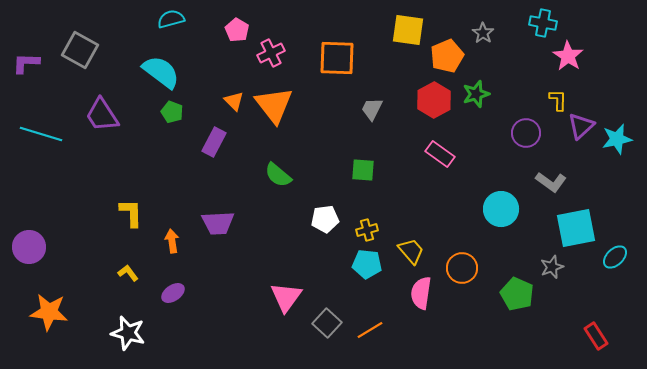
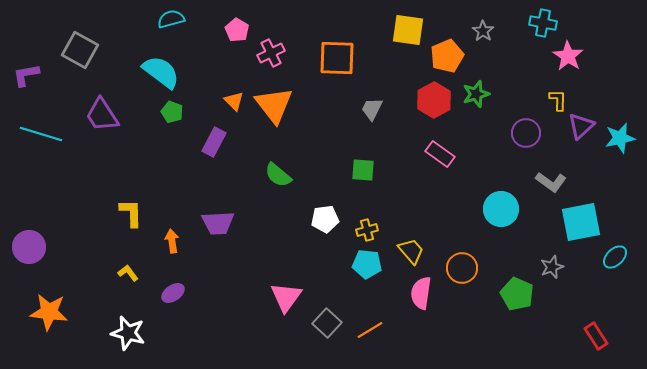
gray star at (483, 33): moved 2 px up
purple L-shape at (26, 63): moved 12 px down; rotated 12 degrees counterclockwise
cyan star at (617, 139): moved 3 px right, 1 px up
cyan square at (576, 228): moved 5 px right, 6 px up
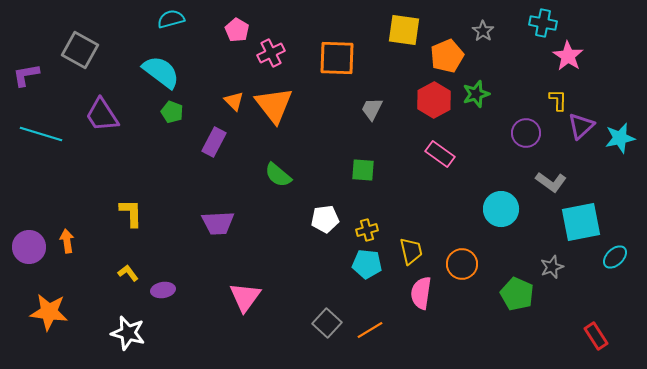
yellow square at (408, 30): moved 4 px left
orange arrow at (172, 241): moved 105 px left
yellow trapezoid at (411, 251): rotated 28 degrees clockwise
orange circle at (462, 268): moved 4 px up
purple ellipse at (173, 293): moved 10 px left, 3 px up; rotated 25 degrees clockwise
pink triangle at (286, 297): moved 41 px left
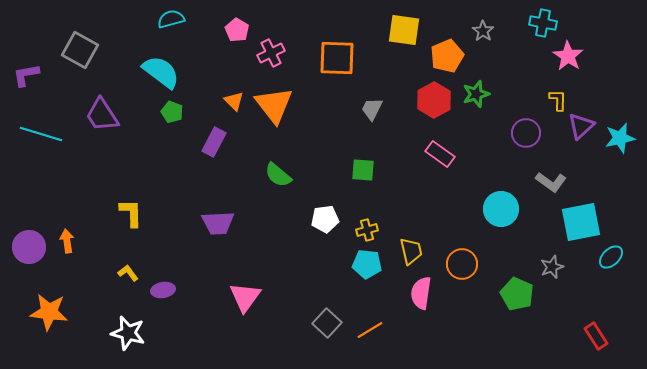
cyan ellipse at (615, 257): moved 4 px left
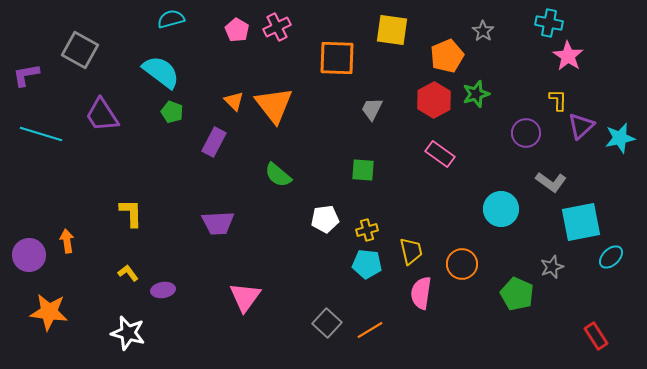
cyan cross at (543, 23): moved 6 px right
yellow square at (404, 30): moved 12 px left
pink cross at (271, 53): moved 6 px right, 26 px up
purple circle at (29, 247): moved 8 px down
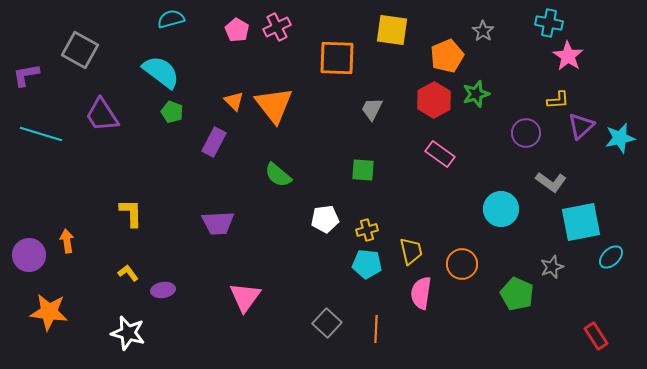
yellow L-shape at (558, 100): rotated 85 degrees clockwise
orange line at (370, 330): moved 6 px right, 1 px up; rotated 56 degrees counterclockwise
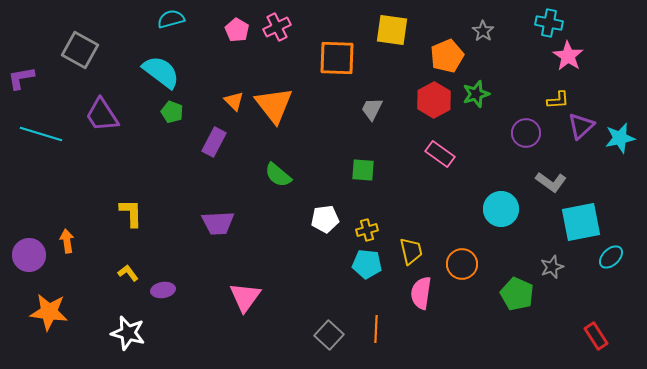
purple L-shape at (26, 75): moved 5 px left, 3 px down
gray square at (327, 323): moved 2 px right, 12 px down
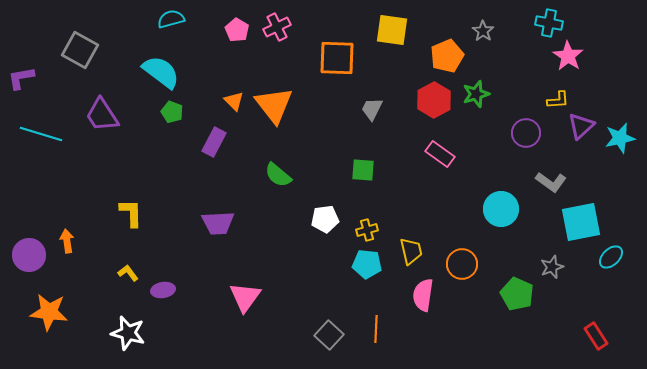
pink semicircle at (421, 293): moved 2 px right, 2 px down
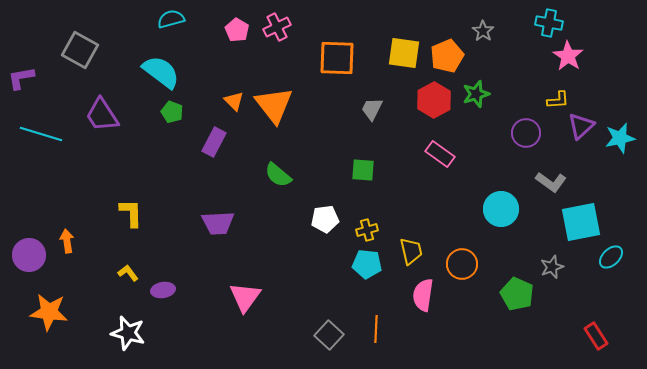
yellow square at (392, 30): moved 12 px right, 23 px down
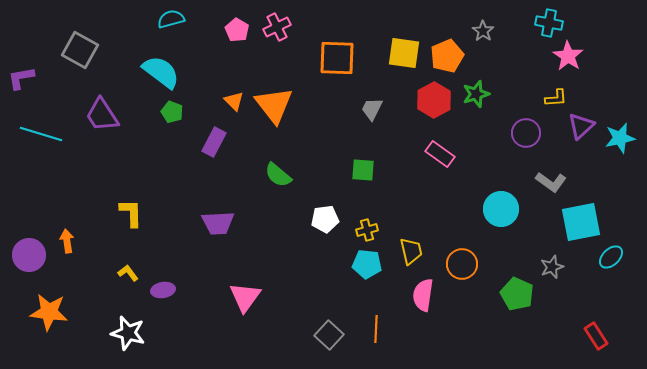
yellow L-shape at (558, 100): moved 2 px left, 2 px up
